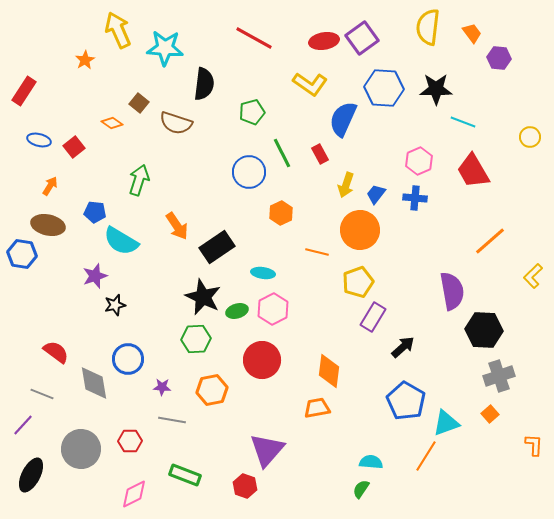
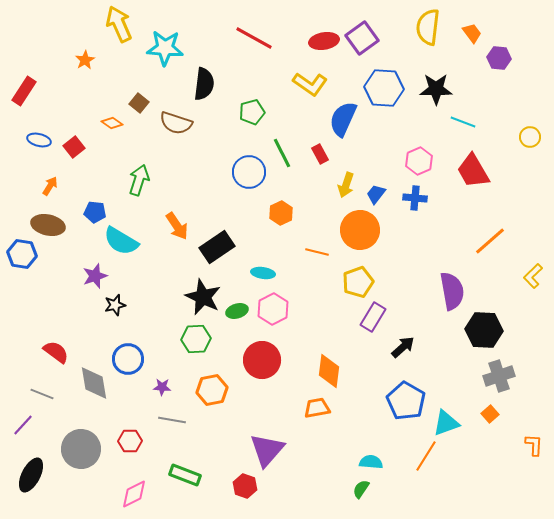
yellow arrow at (118, 30): moved 1 px right, 6 px up
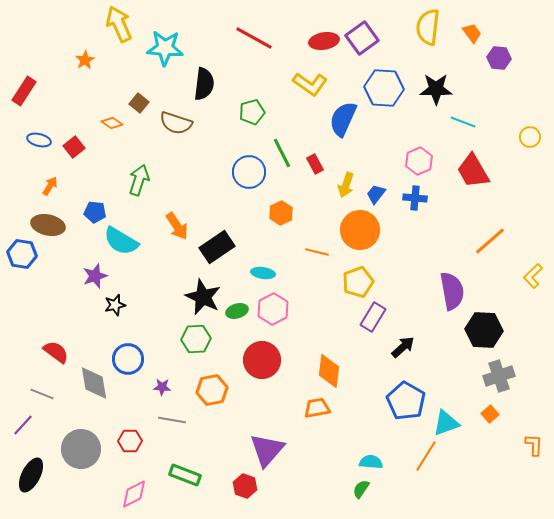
red rectangle at (320, 154): moved 5 px left, 10 px down
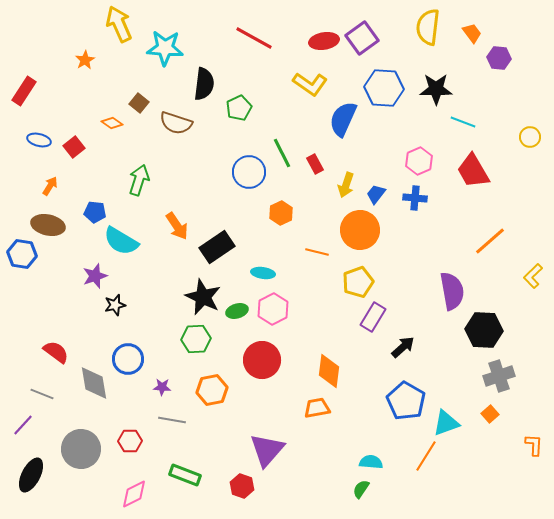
green pentagon at (252, 112): moved 13 px left, 4 px up; rotated 10 degrees counterclockwise
red hexagon at (245, 486): moved 3 px left
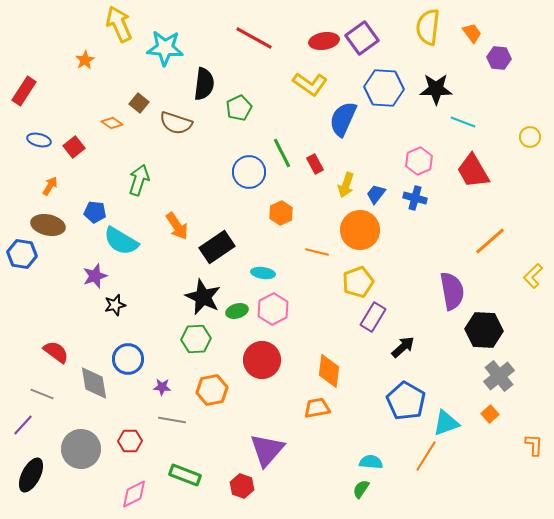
blue cross at (415, 198): rotated 10 degrees clockwise
gray cross at (499, 376): rotated 20 degrees counterclockwise
